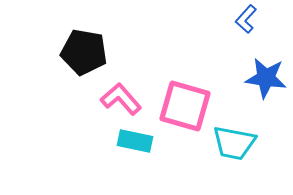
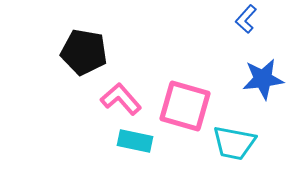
blue star: moved 3 px left, 1 px down; rotated 15 degrees counterclockwise
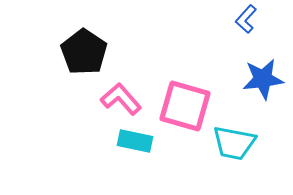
black pentagon: rotated 24 degrees clockwise
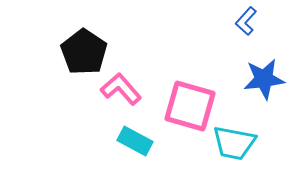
blue L-shape: moved 2 px down
blue star: moved 1 px right
pink L-shape: moved 10 px up
pink square: moved 5 px right
cyan rectangle: rotated 16 degrees clockwise
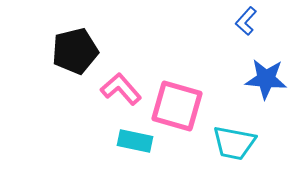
black pentagon: moved 9 px left, 1 px up; rotated 24 degrees clockwise
blue star: moved 2 px right; rotated 12 degrees clockwise
pink square: moved 13 px left
cyan rectangle: rotated 16 degrees counterclockwise
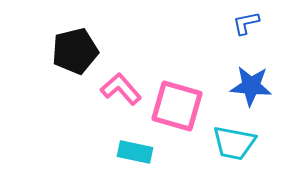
blue L-shape: moved 2 px down; rotated 36 degrees clockwise
blue star: moved 15 px left, 7 px down
cyan rectangle: moved 11 px down
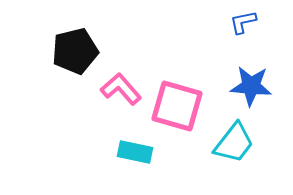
blue L-shape: moved 3 px left, 1 px up
cyan trapezoid: rotated 63 degrees counterclockwise
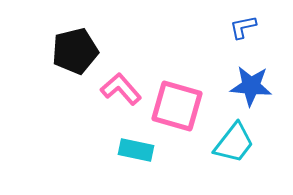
blue L-shape: moved 5 px down
cyan rectangle: moved 1 px right, 2 px up
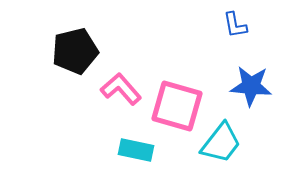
blue L-shape: moved 8 px left, 2 px up; rotated 88 degrees counterclockwise
cyan trapezoid: moved 13 px left
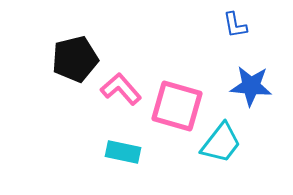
black pentagon: moved 8 px down
cyan rectangle: moved 13 px left, 2 px down
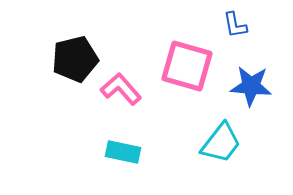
pink square: moved 10 px right, 40 px up
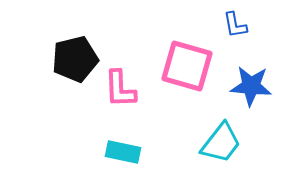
pink L-shape: moved 1 px left; rotated 141 degrees counterclockwise
